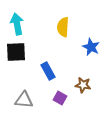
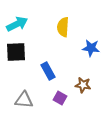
cyan arrow: rotated 75 degrees clockwise
blue star: moved 1 px down; rotated 18 degrees counterclockwise
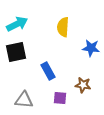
black square: rotated 10 degrees counterclockwise
purple square: rotated 24 degrees counterclockwise
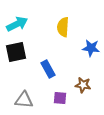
blue rectangle: moved 2 px up
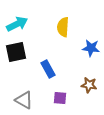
brown star: moved 6 px right
gray triangle: rotated 24 degrees clockwise
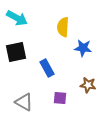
cyan arrow: moved 6 px up; rotated 55 degrees clockwise
blue star: moved 8 px left
blue rectangle: moved 1 px left, 1 px up
brown star: moved 1 px left
gray triangle: moved 2 px down
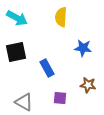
yellow semicircle: moved 2 px left, 10 px up
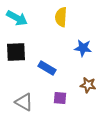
black square: rotated 10 degrees clockwise
blue rectangle: rotated 30 degrees counterclockwise
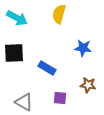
yellow semicircle: moved 2 px left, 3 px up; rotated 12 degrees clockwise
black square: moved 2 px left, 1 px down
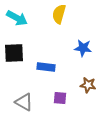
blue rectangle: moved 1 px left, 1 px up; rotated 24 degrees counterclockwise
